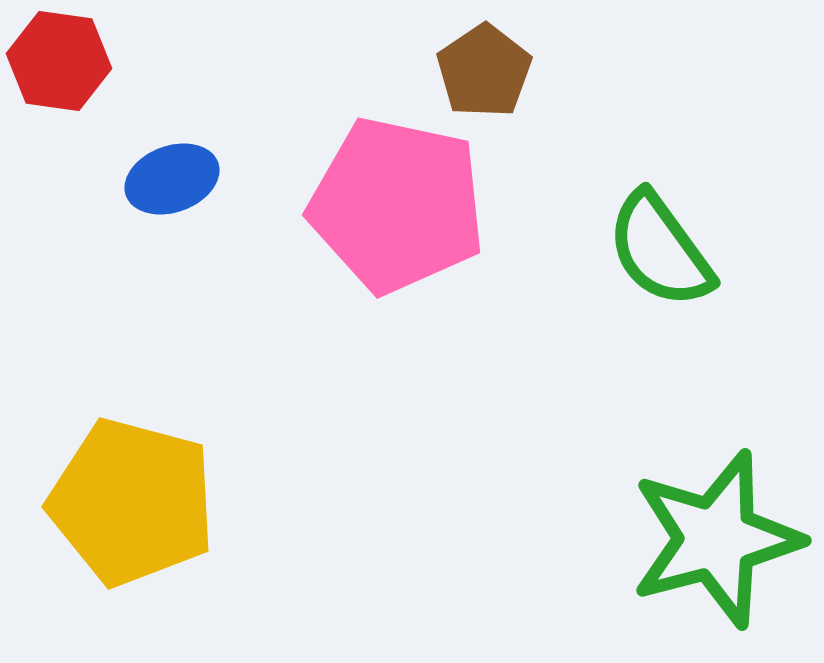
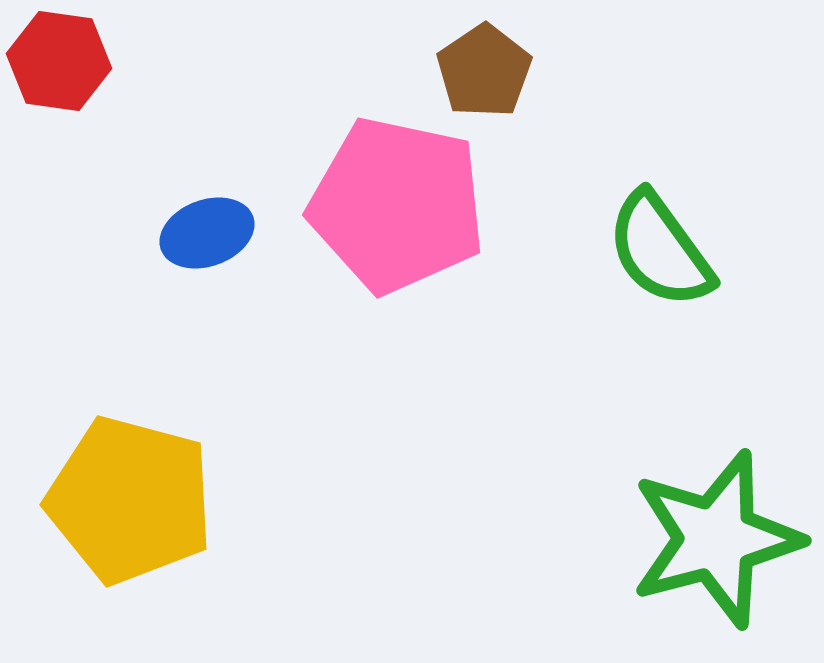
blue ellipse: moved 35 px right, 54 px down
yellow pentagon: moved 2 px left, 2 px up
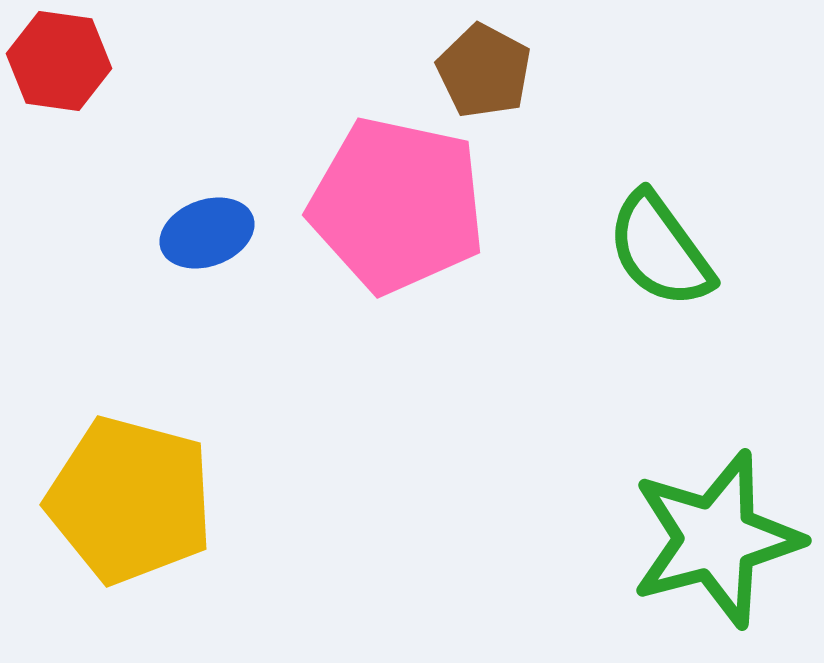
brown pentagon: rotated 10 degrees counterclockwise
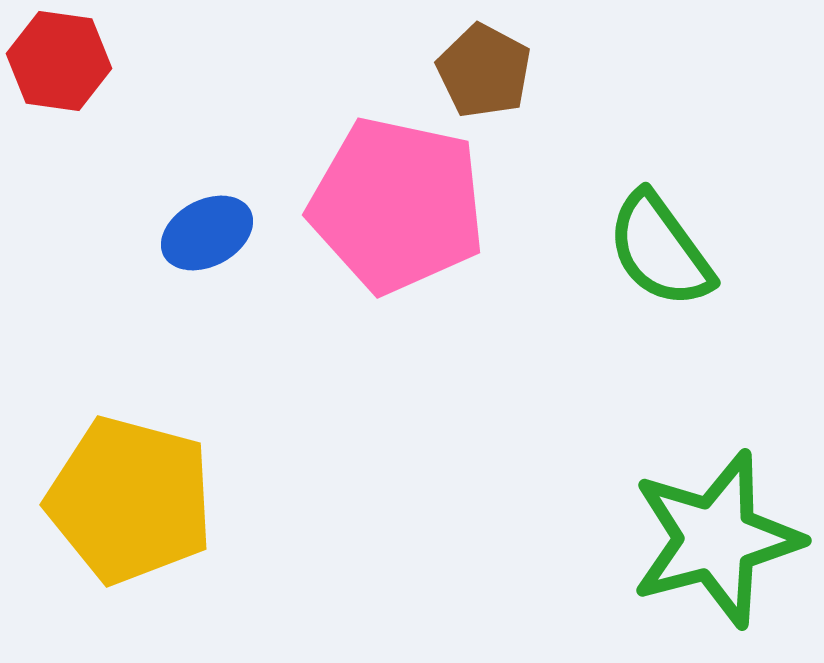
blue ellipse: rotated 8 degrees counterclockwise
